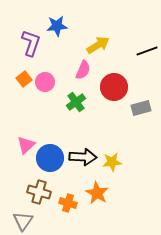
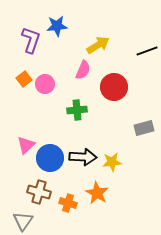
purple L-shape: moved 3 px up
pink circle: moved 2 px down
green cross: moved 1 px right, 8 px down; rotated 30 degrees clockwise
gray rectangle: moved 3 px right, 20 px down
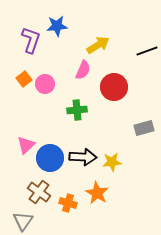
brown cross: rotated 20 degrees clockwise
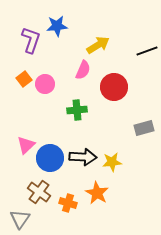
gray triangle: moved 3 px left, 2 px up
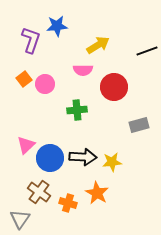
pink semicircle: rotated 66 degrees clockwise
gray rectangle: moved 5 px left, 3 px up
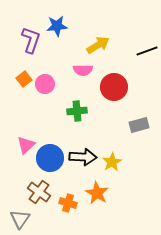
green cross: moved 1 px down
yellow star: rotated 24 degrees counterclockwise
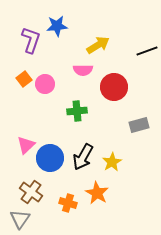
black arrow: rotated 116 degrees clockwise
brown cross: moved 8 px left
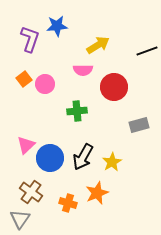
purple L-shape: moved 1 px left, 1 px up
orange star: rotated 20 degrees clockwise
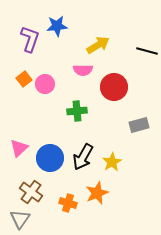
black line: rotated 35 degrees clockwise
pink triangle: moved 7 px left, 3 px down
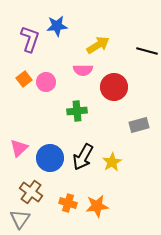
pink circle: moved 1 px right, 2 px up
orange star: moved 13 px down; rotated 15 degrees clockwise
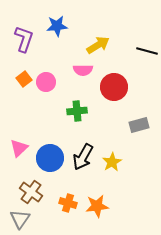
purple L-shape: moved 6 px left
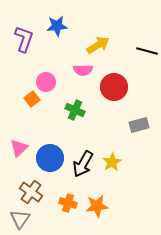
orange square: moved 8 px right, 20 px down
green cross: moved 2 px left, 1 px up; rotated 30 degrees clockwise
black arrow: moved 7 px down
